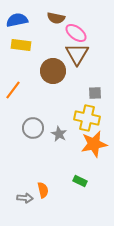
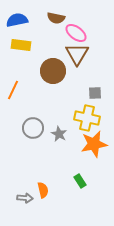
orange line: rotated 12 degrees counterclockwise
green rectangle: rotated 32 degrees clockwise
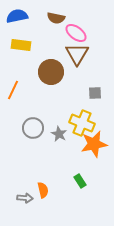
blue semicircle: moved 4 px up
brown circle: moved 2 px left, 1 px down
yellow cross: moved 5 px left, 5 px down; rotated 10 degrees clockwise
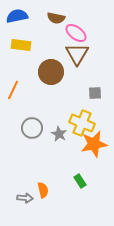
gray circle: moved 1 px left
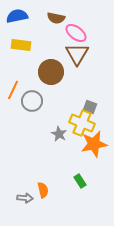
gray square: moved 5 px left, 14 px down; rotated 24 degrees clockwise
gray circle: moved 27 px up
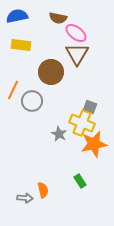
brown semicircle: moved 2 px right
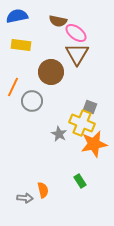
brown semicircle: moved 3 px down
orange line: moved 3 px up
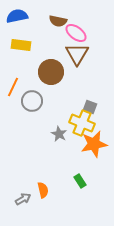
gray arrow: moved 2 px left, 1 px down; rotated 35 degrees counterclockwise
